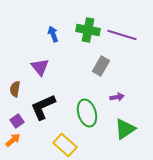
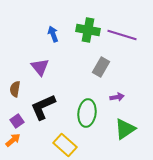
gray rectangle: moved 1 px down
green ellipse: rotated 24 degrees clockwise
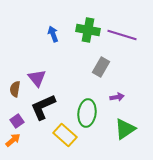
purple triangle: moved 3 px left, 11 px down
yellow rectangle: moved 10 px up
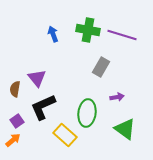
green triangle: rotated 50 degrees counterclockwise
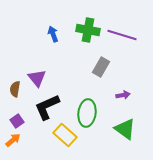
purple arrow: moved 6 px right, 2 px up
black L-shape: moved 4 px right
